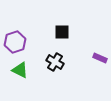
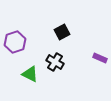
black square: rotated 28 degrees counterclockwise
green triangle: moved 10 px right, 4 px down
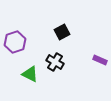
purple rectangle: moved 2 px down
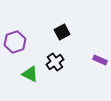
black cross: rotated 24 degrees clockwise
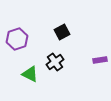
purple hexagon: moved 2 px right, 3 px up
purple rectangle: rotated 32 degrees counterclockwise
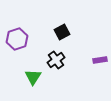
black cross: moved 1 px right, 2 px up
green triangle: moved 3 px right, 3 px down; rotated 36 degrees clockwise
